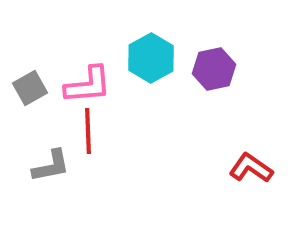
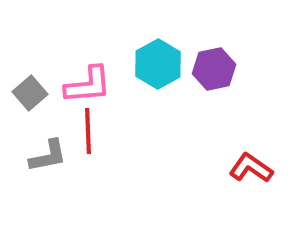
cyan hexagon: moved 7 px right, 6 px down
gray square: moved 5 px down; rotated 12 degrees counterclockwise
gray L-shape: moved 3 px left, 10 px up
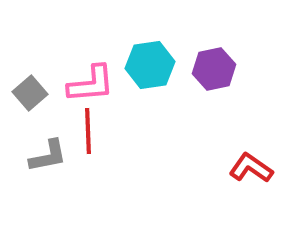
cyan hexagon: moved 8 px left, 1 px down; rotated 21 degrees clockwise
pink L-shape: moved 3 px right, 1 px up
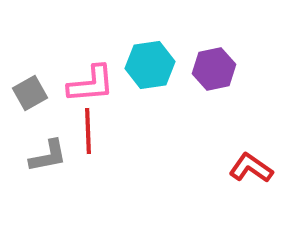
gray square: rotated 12 degrees clockwise
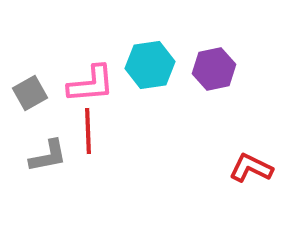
red L-shape: rotated 9 degrees counterclockwise
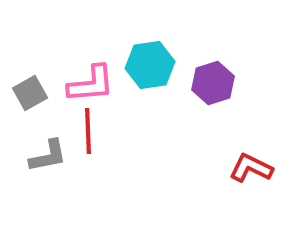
purple hexagon: moved 1 px left, 14 px down; rotated 6 degrees counterclockwise
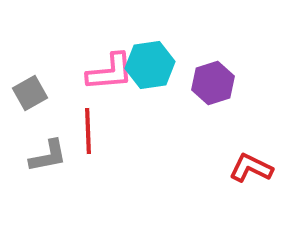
pink L-shape: moved 19 px right, 12 px up
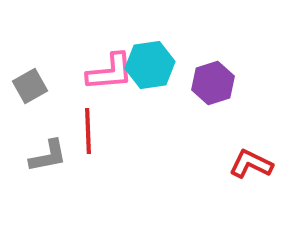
gray square: moved 7 px up
red L-shape: moved 4 px up
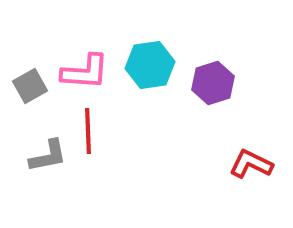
pink L-shape: moved 25 px left; rotated 9 degrees clockwise
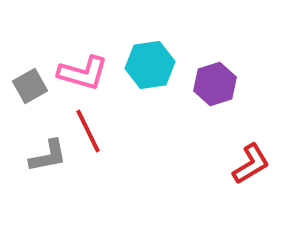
pink L-shape: moved 2 px left, 1 px down; rotated 12 degrees clockwise
purple hexagon: moved 2 px right, 1 px down
red line: rotated 24 degrees counterclockwise
red L-shape: rotated 123 degrees clockwise
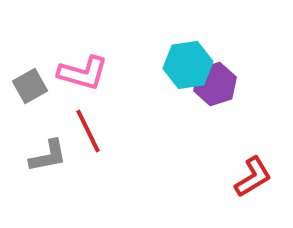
cyan hexagon: moved 38 px right
red L-shape: moved 2 px right, 13 px down
